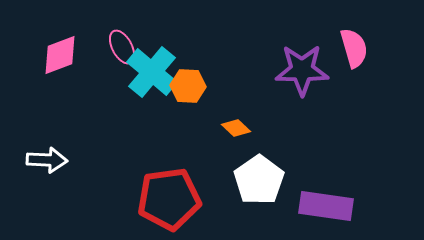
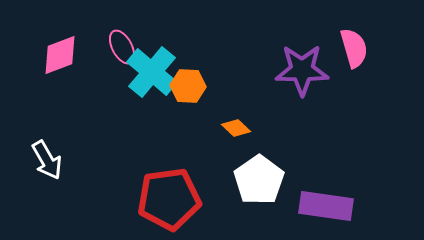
white arrow: rotated 57 degrees clockwise
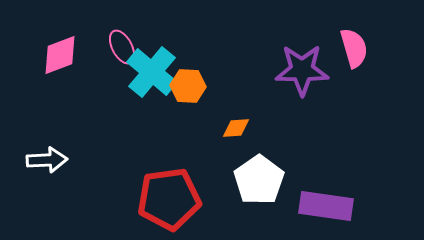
orange diamond: rotated 48 degrees counterclockwise
white arrow: rotated 63 degrees counterclockwise
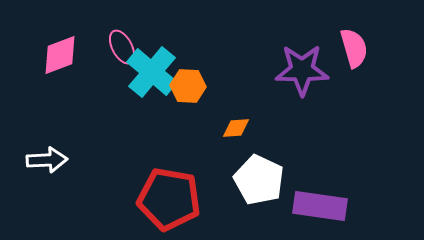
white pentagon: rotated 12 degrees counterclockwise
red pentagon: rotated 18 degrees clockwise
purple rectangle: moved 6 px left
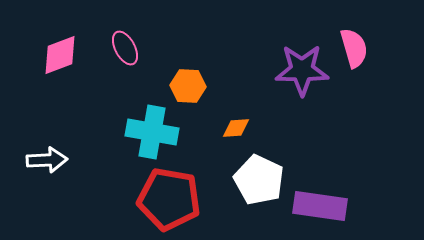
pink ellipse: moved 3 px right, 1 px down
cyan cross: moved 60 px down; rotated 30 degrees counterclockwise
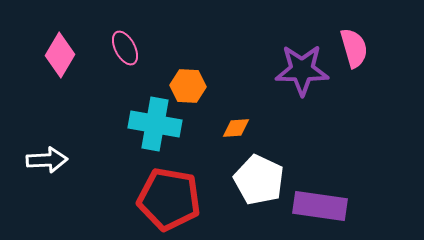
pink diamond: rotated 39 degrees counterclockwise
cyan cross: moved 3 px right, 8 px up
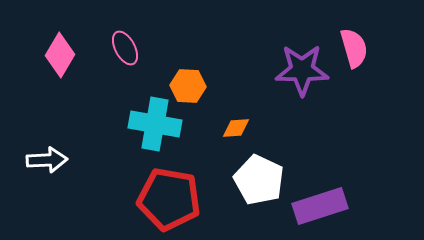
purple rectangle: rotated 26 degrees counterclockwise
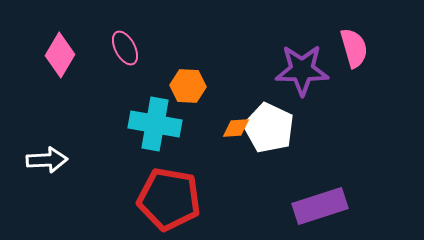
white pentagon: moved 10 px right, 52 px up
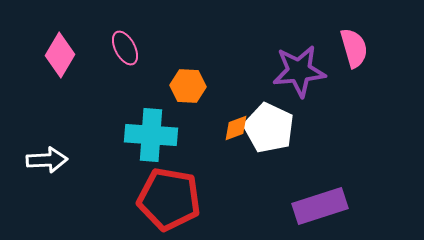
purple star: moved 3 px left, 1 px down; rotated 6 degrees counterclockwise
cyan cross: moved 4 px left, 11 px down; rotated 6 degrees counterclockwise
orange diamond: rotated 16 degrees counterclockwise
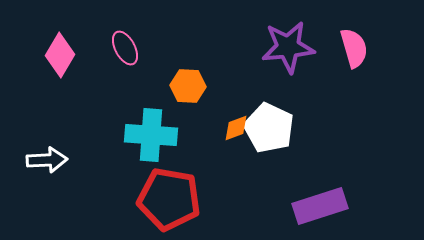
purple star: moved 11 px left, 24 px up
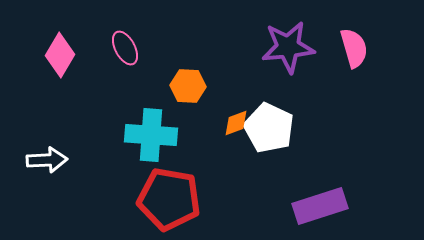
orange diamond: moved 5 px up
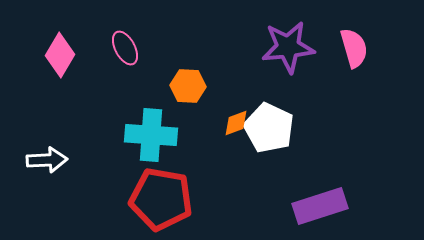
red pentagon: moved 8 px left
